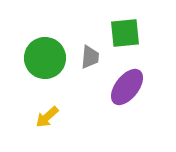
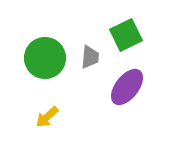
green square: moved 1 px right, 2 px down; rotated 20 degrees counterclockwise
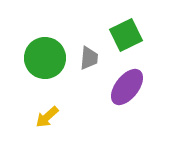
gray trapezoid: moved 1 px left, 1 px down
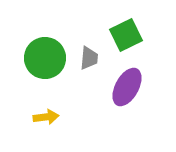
purple ellipse: rotated 9 degrees counterclockwise
yellow arrow: moved 1 px left; rotated 145 degrees counterclockwise
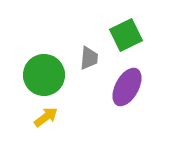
green circle: moved 1 px left, 17 px down
yellow arrow: rotated 30 degrees counterclockwise
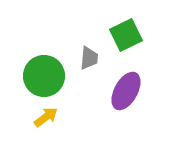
green circle: moved 1 px down
purple ellipse: moved 1 px left, 4 px down
